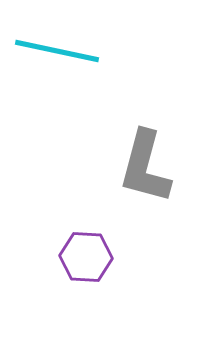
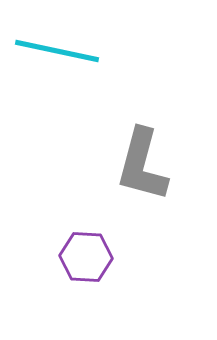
gray L-shape: moved 3 px left, 2 px up
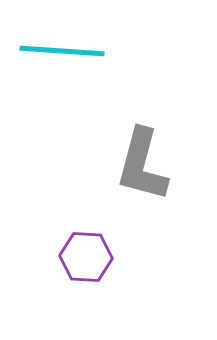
cyan line: moved 5 px right; rotated 8 degrees counterclockwise
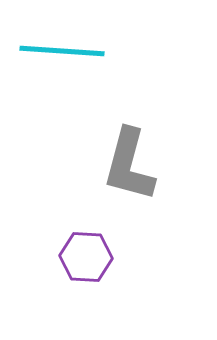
gray L-shape: moved 13 px left
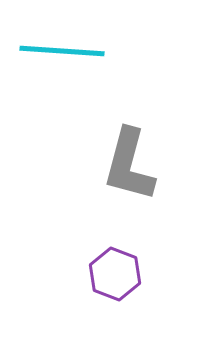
purple hexagon: moved 29 px right, 17 px down; rotated 18 degrees clockwise
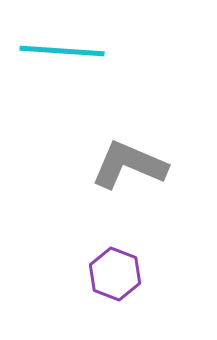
gray L-shape: rotated 98 degrees clockwise
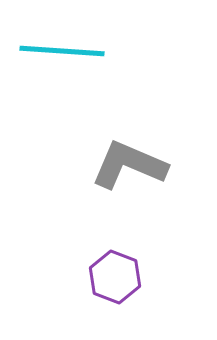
purple hexagon: moved 3 px down
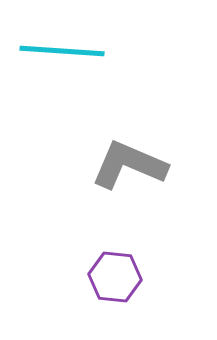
purple hexagon: rotated 15 degrees counterclockwise
